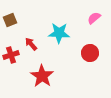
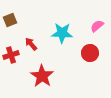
pink semicircle: moved 3 px right, 8 px down
cyan star: moved 3 px right
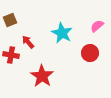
cyan star: rotated 25 degrees clockwise
red arrow: moved 3 px left, 2 px up
red cross: rotated 28 degrees clockwise
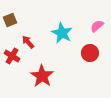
red cross: moved 1 px right, 1 px down; rotated 21 degrees clockwise
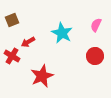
brown square: moved 2 px right
pink semicircle: moved 1 px left, 1 px up; rotated 24 degrees counterclockwise
red arrow: rotated 80 degrees counterclockwise
red circle: moved 5 px right, 3 px down
red star: rotated 15 degrees clockwise
